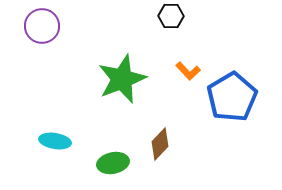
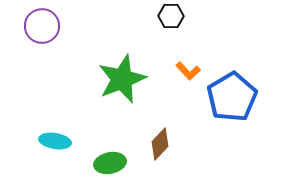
green ellipse: moved 3 px left
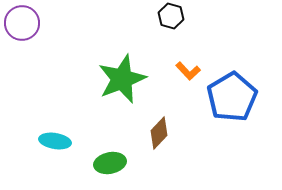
black hexagon: rotated 15 degrees clockwise
purple circle: moved 20 px left, 3 px up
brown diamond: moved 1 px left, 11 px up
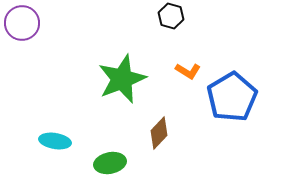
orange L-shape: rotated 15 degrees counterclockwise
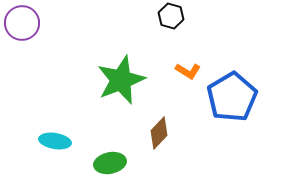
green star: moved 1 px left, 1 px down
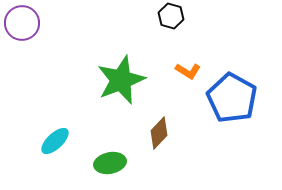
blue pentagon: moved 1 px down; rotated 12 degrees counterclockwise
cyan ellipse: rotated 52 degrees counterclockwise
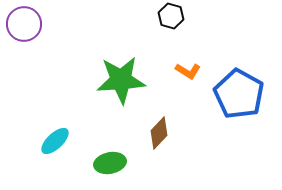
purple circle: moved 2 px right, 1 px down
green star: rotated 18 degrees clockwise
blue pentagon: moved 7 px right, 4 px up
